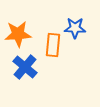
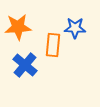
orange star: moved 7 px up
blue cross: moved 2 px up
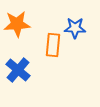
orange star: moved 1 px left, 3 px up
blue cross: moved 7 px left, 5 px down
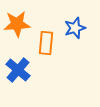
blue star: rotated 20 degrees counterclockwise
orange rectangle: moved 7 px left, 2 px up
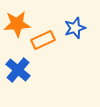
orange rectangle: moved 3 px left, 3 px up; rotated 60 degrees clockwise
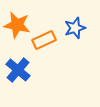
orange star: moved 1 px down; rotated 16 degrees clockwise
orange rectangle: moved 1 px right
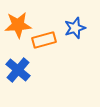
orange star: moved 1 px right; rotated 16 degrees counterclockwise
orange rectangle: rotated 10 degrees clockwise
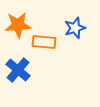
orange rectangle: moved 2 px down; rotated 20 degrees clockwise
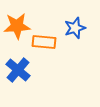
orange star: moved 1 px left, 1 px down
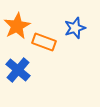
orange star: rotated 24 degrees counterclockwise
orange rectangle: rotated 15 degrees clockwise
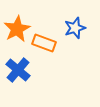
orange star: moved 3 px down
orange rectangle: moved 1 px down
